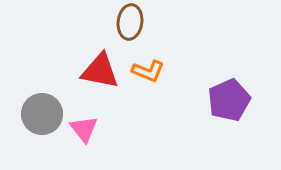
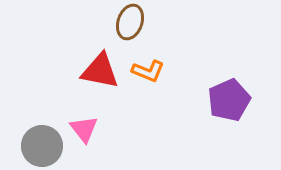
brown ellipse: rotated 12 degrees clockwise
gray circle: moved 32 px down
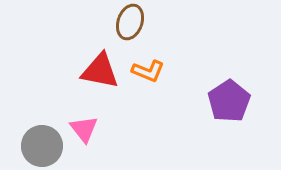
purple pentagon: moved 1 px down; rotated 9 degrees counterclockwise
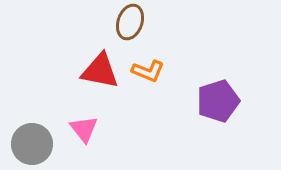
purple pentagon: moved 11 px left; rotated 15 degrees clockwise
gray circle: moved 10 px left, 2 px up
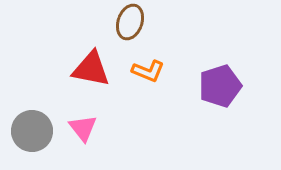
red triangle: moved 9 px left, 2 px up
purple pentagon: moved 2 px right, 15 px up
pink triangle: moved 1 px left, 1 px up
gray circle: moved 13 px up
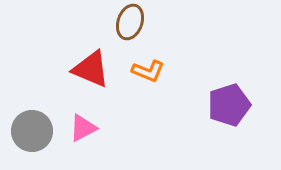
red triangle: rotated 12 degrees clockwise
purple pentagon: moved 9 px right, 19 px down
pink triangle: rotated 40 degrees clockwise
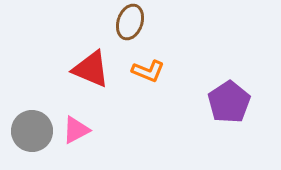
purple pentagon: moved 3 px up; rotated 15 degrees counterclockwise
pink triangle: moved 7 px left, 2 px down
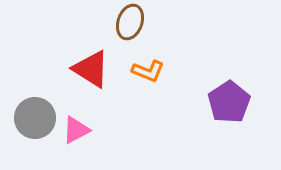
red triangle: rotated 9 degrees clockwise
gray circle: moved 3 px right, 13 px up
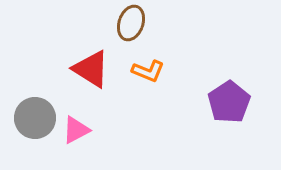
brown ellipse: moved 1 px right, 1 px down
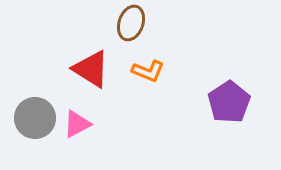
pink triangle: moved 1 px right, 6 px up
